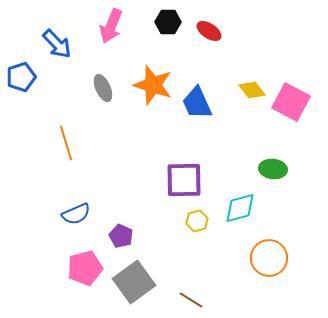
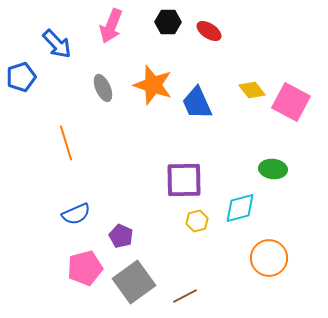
brown line: moved 6 px left, 4 px up; rotated 60 degrees counterclockwise
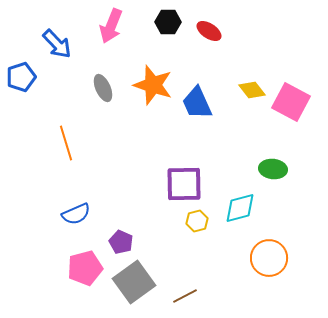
purple square: moved 4 px down
purple pentagon: moved 6 px down
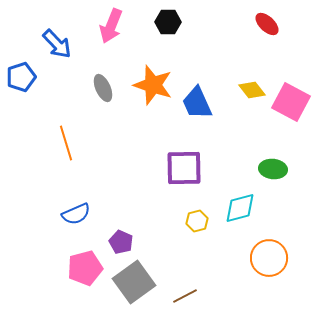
red ellipse: moved 58 px right, 7 px up; rotated 10 degrees clockwise
purple square: moved 16 px up
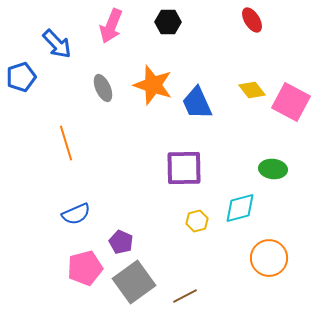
red ellipse: moved 15 px left, 4 px up; rotated 15 degrees clockwise
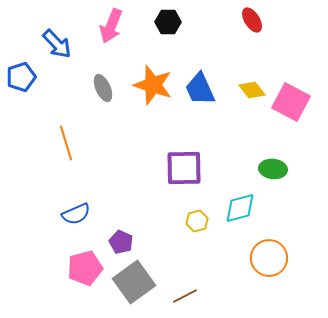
blue trapezoid: moved 3 px right, 14 px up
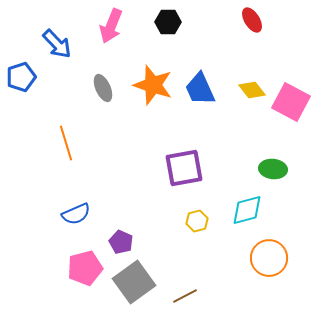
purple square: rotated 9 degrees counterclockwise
cyan diamond: moved 7 px right, 2 px down
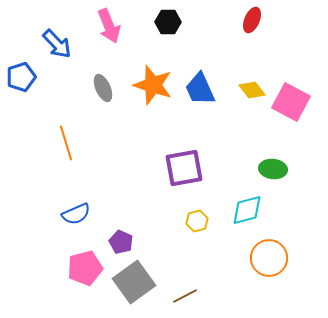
red ellipse: rotated 55 degrees clockwise
pink arrow: moved 2 px left; rotated 44 degrees counterclockwise
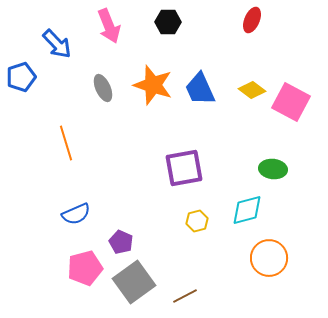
yellow diamond: rotated 16 degrees counterclockwise
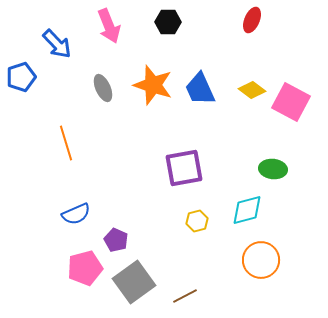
purple pentagon: moved 5 px left, 2 px up
orange circle: moved 8 px left, 2 px down
